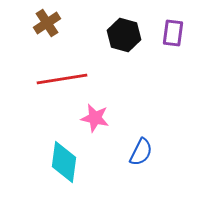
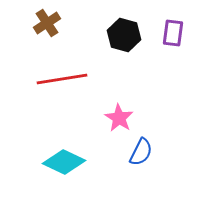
pink star: moved 24 px right; rotated 20 degrees clockwise
cyan diamond: rotated 72 degrees counterclockwise
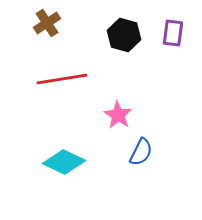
pink star: moved 1 px left, 3 px up
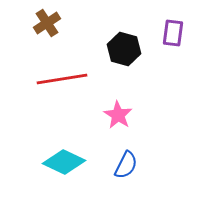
black hexagon: moved 14 px down
blue semicircle: moved 15 px left, 13 px down
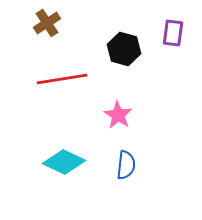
blue semicircle: rotated 20 degrees counterclockwise
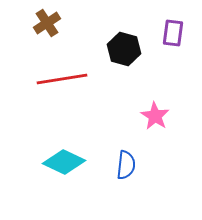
pink star: moved 37 px right, 1 px down
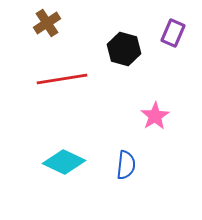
purple rectangle: rotated 16 degrees clockwise
pink star: rotated 8 degrees clockwise
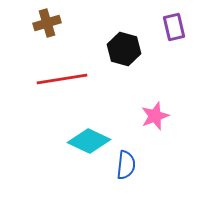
brown cross: rotated 16 degrees clockwise
purple rectangle: moved 1 px right, 6 px up; rotated 36 degrees counterclockwise
pink star: rotated 12 degrees clockwise
cyan diamond: moved 25 px right, 21 px up
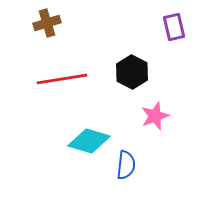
black hexagon: moved 8 px right, 23 px down; rotated 12 degrees clockwise
cyan diamond: rotated 9 degrees counterclockwise
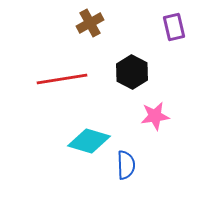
brown cross: moved 43 px right; rotated 12 degrees counterclockwise
pink star: rotated 12 degrees clockwise
blue semicircle: rotated 8 degrees counterclockwise
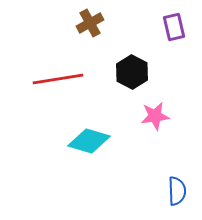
red line: moved 4 px left
blue semicircle: moved 51 px right, 26 px down
